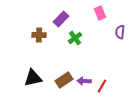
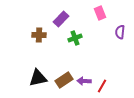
green cross: rotated 16 degrees clockwise
black triangle: moved 5 px right
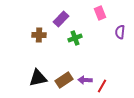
purple arrow: moved 1 px right, 1 px up
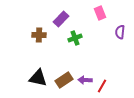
black triangle: rotated 24 degrees clockwise
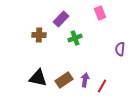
purple semicircle: moved 17 px down
purple arrow: rotated 96 degrees clockwise
